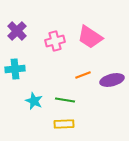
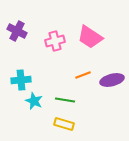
purple cross: rotated 18 degrees counterclockwise
cyan cross: moved 6 px right, 11 px down
yellow rectangle: rotated 18 degrees clockwise
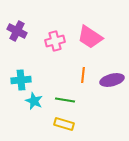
orange line: rotated 63 degrees counterclockwise
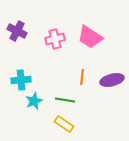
pink cross: moved 2 px up
orange line: moved 1 px left, 2 px down
cyan star: rotated 24 degrees clockwise
yellow rectangle: rotated 18 degrees clockwise
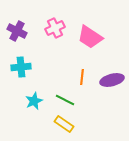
pink cross: moved 11 px up; rotated 12 degrees counterclockwise
cyan cross: moved 13 px up
green line: rotated 18 degrees clockwise
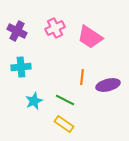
purple ellipse: moved 4 px left, 5 px down
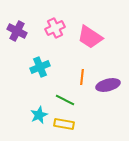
cyan cross: moved 19 px right; rotated 18 degrees counterclockwise
cyan star: moved 5 px right, 14 px down
yellow rectangle: rotated 24 degrees counterclockwise
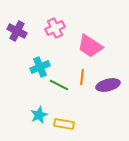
pink trapezoid: moved 9 px down
green line: moved 6 px left, 15 px up
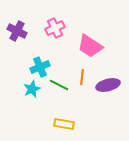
cyan star: moved 7 px left, 26 px up
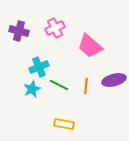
purple cross: moved 2 px right; rotated 12 degrees counterclockwise
pink trapezoid: rotated 8 degrees clockwise
cyan cross: moved 1 px left
orange line: moved 4 px right, 9 px down
purple ellipse: moved 6 px right, 5 px up
